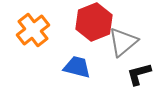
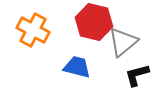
red hexagon: rotated 24 degrees counterclockwise
orange cross: rotated 24 degrees counterclockwise
black L-shape: moved 2 px left, 1 px down
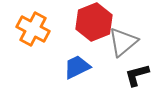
red hexagon: rotated 24 degrees clockwise
orange cross: moved 1 px up
blue trapezoid: rotated 40 degrees counterclockwise
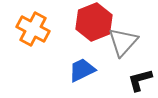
gray triangle: rotated 8 degrees counterclockwise
blue trapezoid: moved 5 px right, 3 px down
black L-shape: moved 3 px right, 5 px down
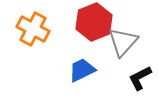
black L-shape: moved 2 px up; rotated 12 degrees counterclockwise
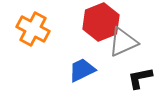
red hexagon: moved 7 px right
gray triangle: rotated 24 degrees clockwise
black L-shape: rotated 16 degrees clockwise
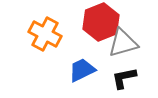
orange cross: moved 12 px right, 5 px down
gray triangle: moved 1 px down; rotated 8 degrees clockwise
black L-shape: moved 16 px left
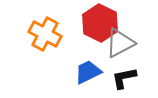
red hexagon: moved 1 px left, 1 px down; rotated 12 degrees counterclockwise
gray triangle: moved 3 px left; rotated 12 degrees counterclockwise
blue trapezoid: moved 6 px right, 2 px down
